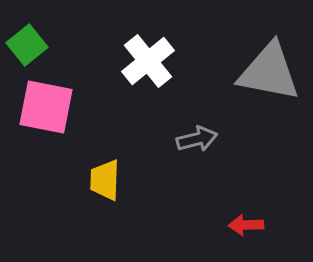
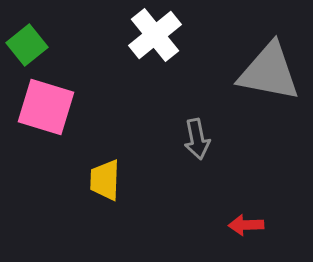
white cross: moved 7 px right, 26 px up
pink square: rotated 6 degrees clockwise
gray arrow: rotated 93 degrees clockwise
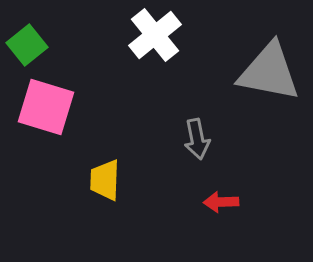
red arrow: moved 25 px left, 23 px up
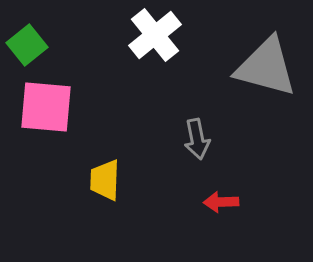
gray triangle: moved 3 px left, 5 px up; rotated 4 degrees clockwise
pink square: rotated 12 degrees counterclockwise
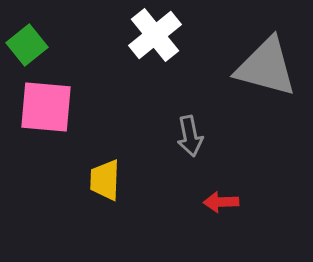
gray arrow: moved 7 px left, 3 px up
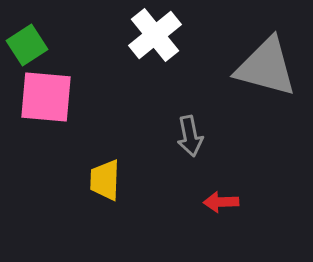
green square: rotated 6 degrees clockwise
pink square: moved 10 px up
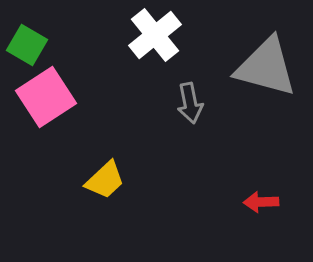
green square: rotated 27 degrees counterclockwise
pink square: rotated 38 degrees counterclockwise
gray arrow: moved 33 px up
yellow trapezoid: rotated 135 degrees counterclockwise
red arrow: moved 40 px right
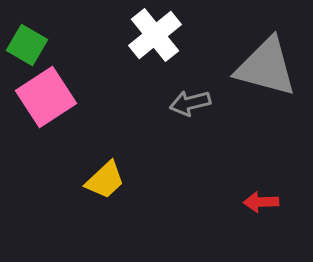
gray arrow: rotated 87 degrees clockwise
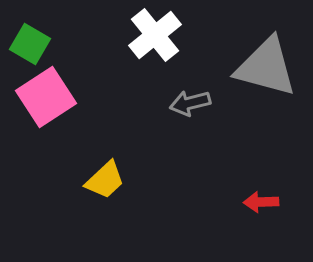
green square: moved 3 px right, 1 px up
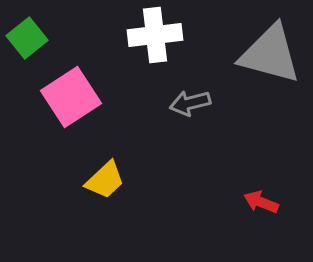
white cross: rotated 32 degrees clockwise
green square: moved 3 px left, 6 px up; rotated 21 degrees clockwise
gray triangle: moved 4 px right, 13 px up
pink square: moved 25 px right
red arrow: rotated 24 degrees clockwise
